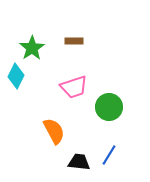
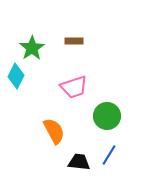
green circle: moved 2 px left, 9 px down
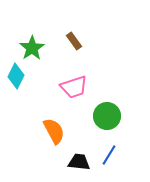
brown rectangle: rotated 54 degrees clockwise
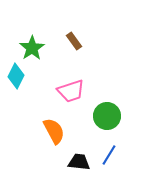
pink trapezoid: moved 3 px left, 4 px down
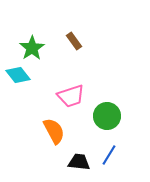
cyan diamond: moved 2 px right, 1 px up; rotated 65 degrees counterclockwise
pink trapezoid: moved 5 px down
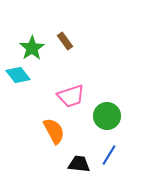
brown rectangle: moved 9 px left
black trapezoid: moved 2 px down
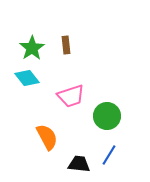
brown rectangle: moved 1 px right, 4 px down; rotated 30 degrees clockwise
cyan diamond: moved 9 px right, 3 px down
orange semicircle: moved 7 px left, 6 px down
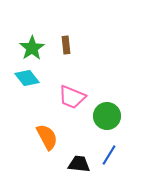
pink trapezoid: moved 1 px right, 1 px down; rotated 40 degrees clockwise
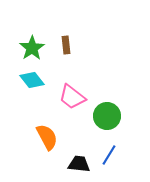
cyan diamond: moved 5 px right, 2 px down
pink trapezoid: rotated 16 degrees clockwise
